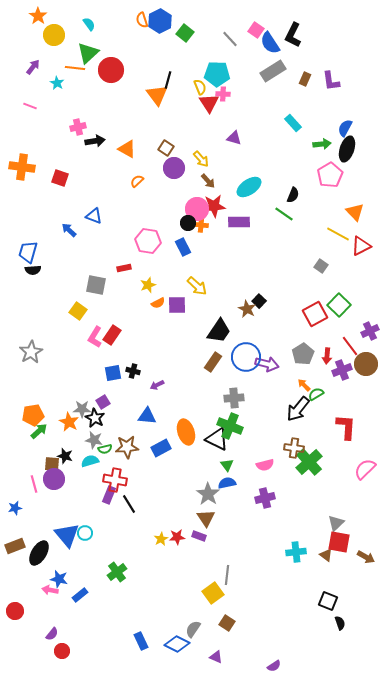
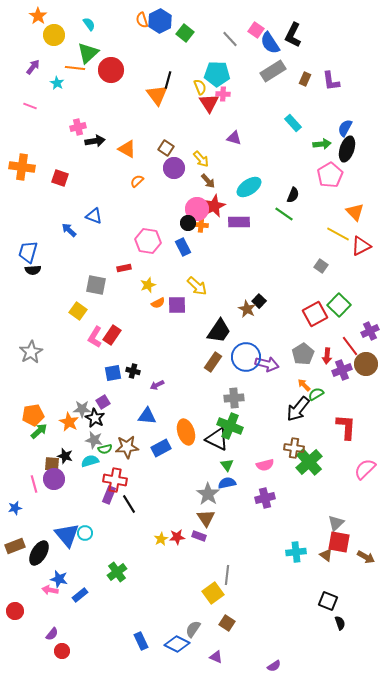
red star at (214, 206): rotated 20 degrees counterclockwise
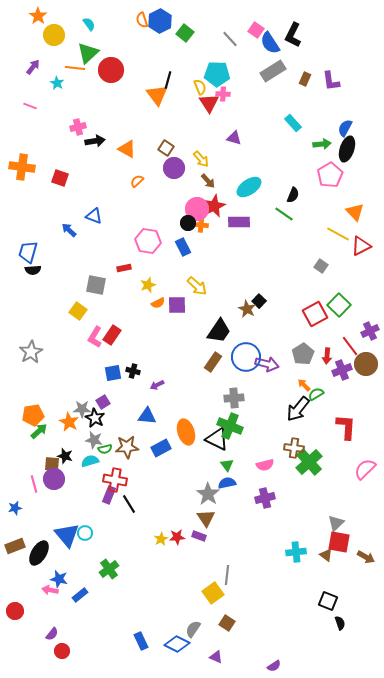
green cross at (117, 572): moved 8 px left, 3 px up
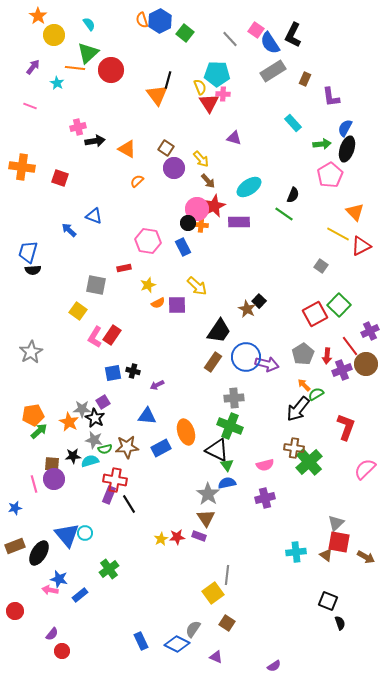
purple L-shape at (331, 81): moved 16 px down
red L-shape at (346, 427): rotated 16 degrees clockwise
black triangle at (217, 439): moved 11 px down
black star at (65, 456): moved 8 px right; rotated 21 degrees counterclockwise
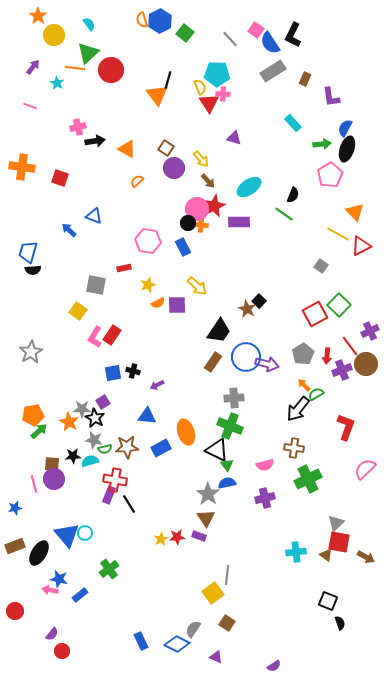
green cross at (309, 462): moved 1 px left, 17 px down; rotated 16 degrees clockwise
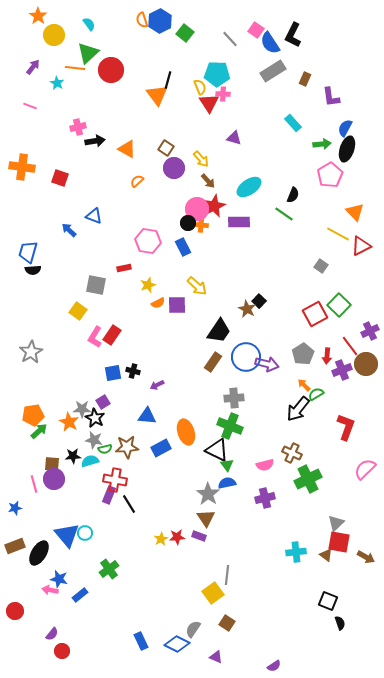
brown cross at (294, 448): moved 2 px left, 5 px down; rotated 18 degrees clockwise
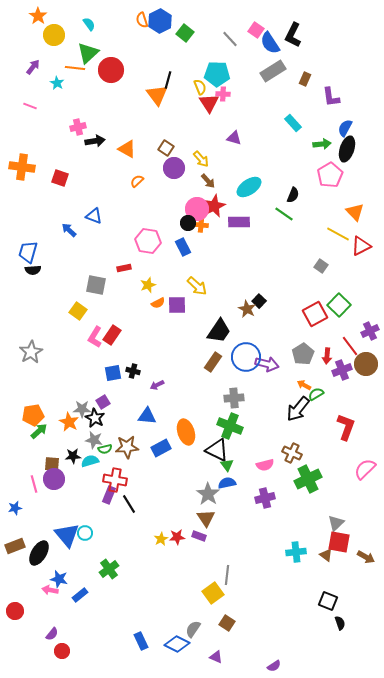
orange arrow at (304, 385): rotated 16 degrees counterclockwise
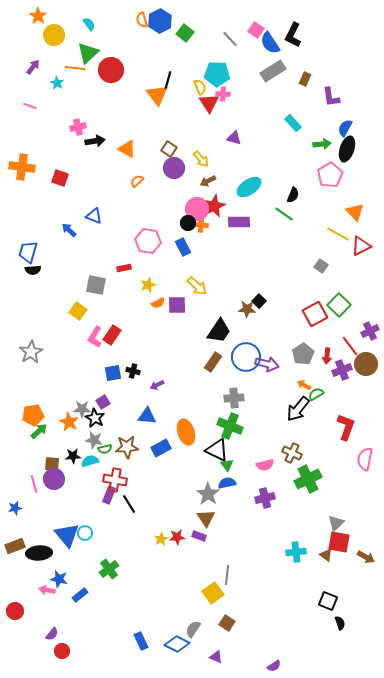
brown square at (166, 148): moved 3 px right, 1 px down
brown arrow at (208, 181): rotated 105 degrees clockwise
brown star at (247, 309): rotated 24 degrees counterclockwise
pink semicircle at (365, 469): moved 10 px up; rotated 35 degrees counterclockwise
black ellipse at (39, 553): rotated 55 degrees clockwise
pink arrow at (50, 590): moved 3 px left
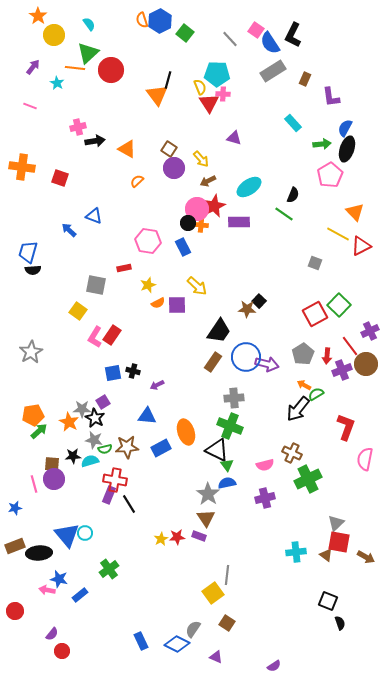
gray square at (321, 266): moved 6 px left, 3 px up; rotated 16 degrees counterclockwise
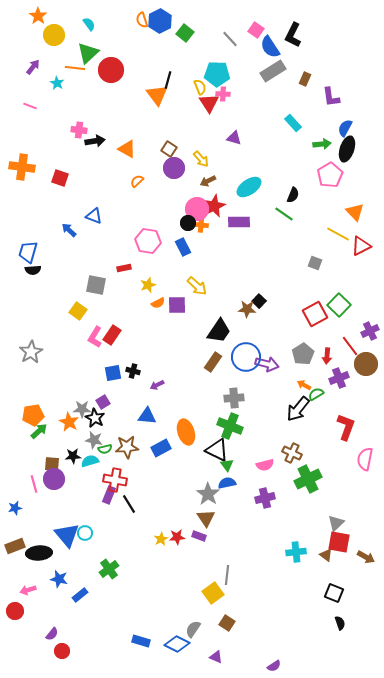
blue semicircle at (270, 43): moved 4 px down
pink cross at (78, 127): moved 1 px right, 3 px down; rotated 21 degrees clockwise
purple cross at (342, 370): moved 3 px left, 8 px down
pink arrow at (47, 590): moved 19 px left; rotated 28 degrees counterclockwise
black square at (328, 601): moved 6 px right, 8 px up
blue rectangle at (141, 641): rotated 48 degrees counterclockwise
